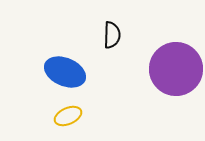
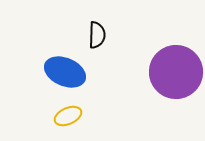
black semicircle: moved 15 px left
purple circle: moved 3 px down
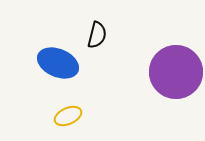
black semicircle: rotated 12 degrees clockwise
blue ellipse: moved 7 px left, 9 px up
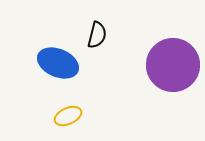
purple circle: moved 3 px left, 7 px up
